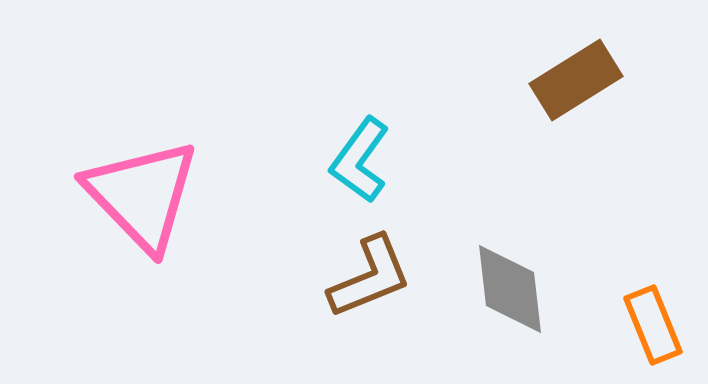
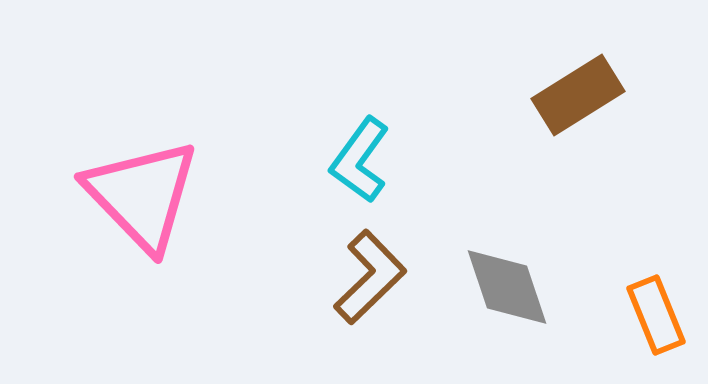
brown rectangle: moved 2 px right, 15 px down
brown L-shape: rotated 22 degrees counterclockwise
gray diamond: moved 3 px left, 2 px up; rotated 12 degrees counterclockwise
orange rectangle: moved 3 px right, 10 px up
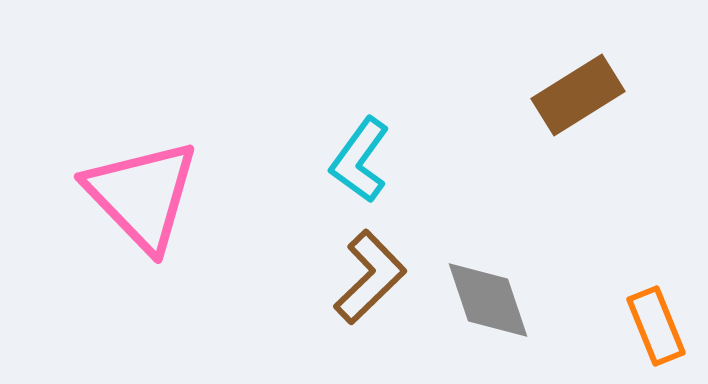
gray diamond: moved 19 px left, 13 px down
orange rectangle: moved 11 px down
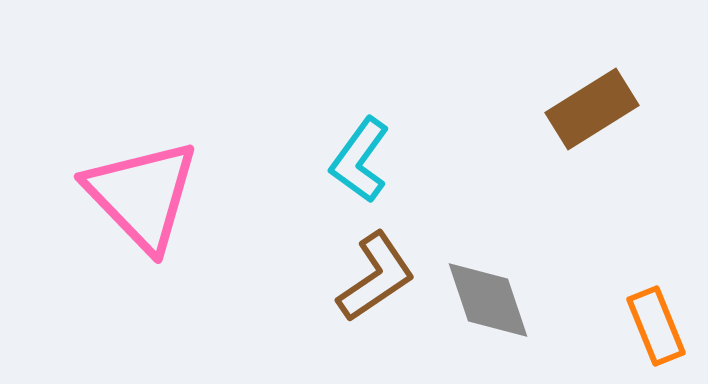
brown rectangle: moved 14 px right, 14 px down
brown L-shape: moved 6 px right; rotated 10 degrees clockwise
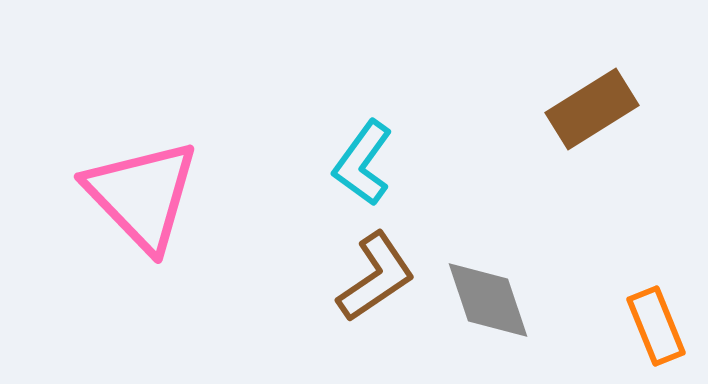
cyan L-shape: moved 3 px right, 3 px down
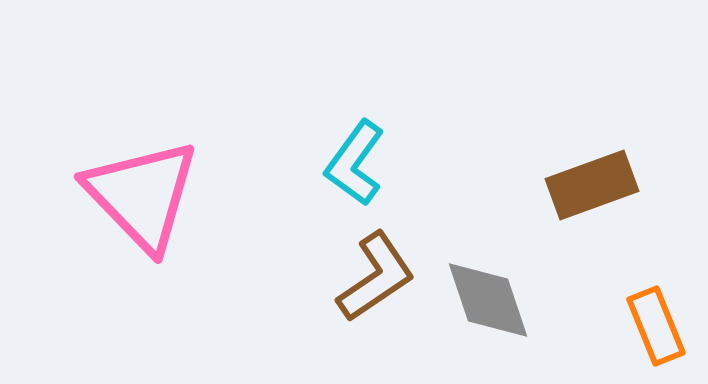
brown rectangle: moved 76 px down; rotated 12 degrees clockwise
cyan L-shape: moved 8 px left
